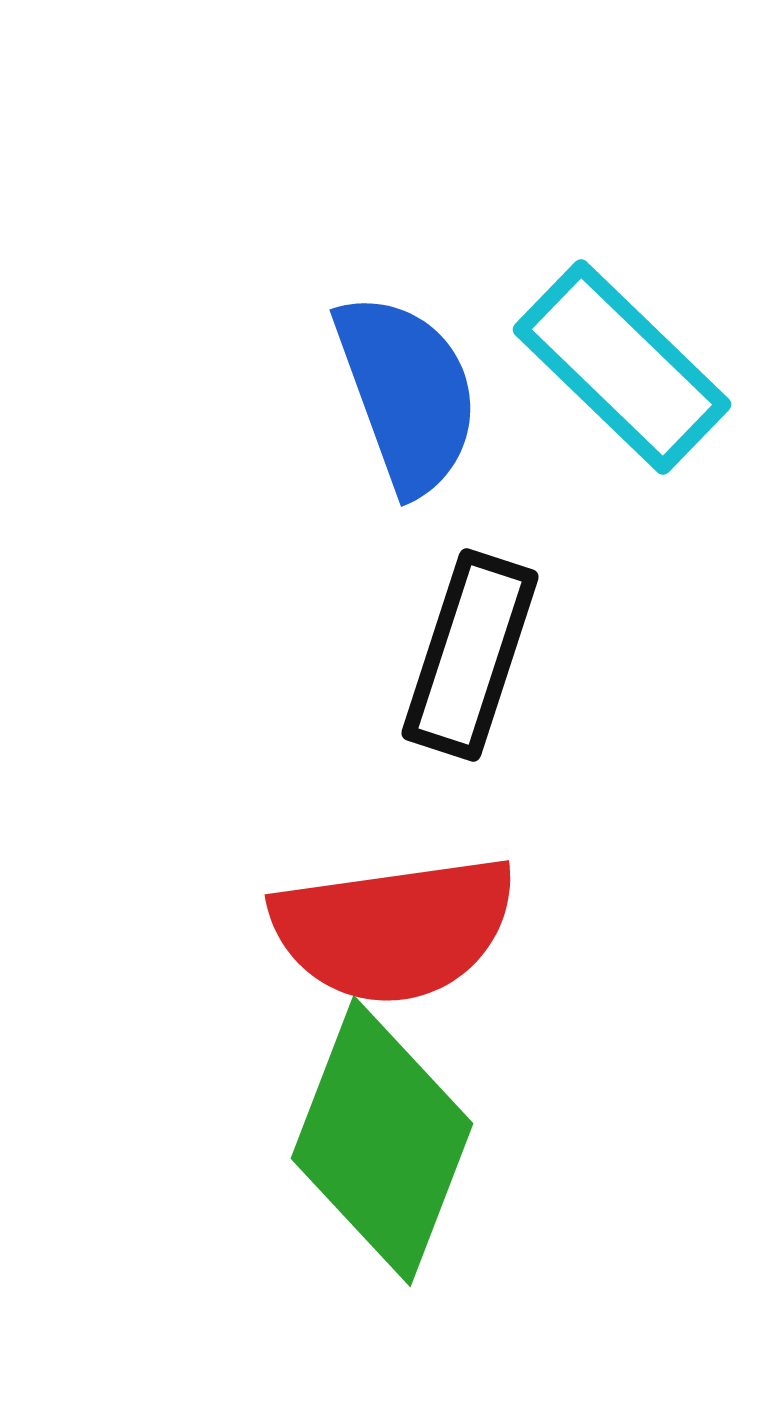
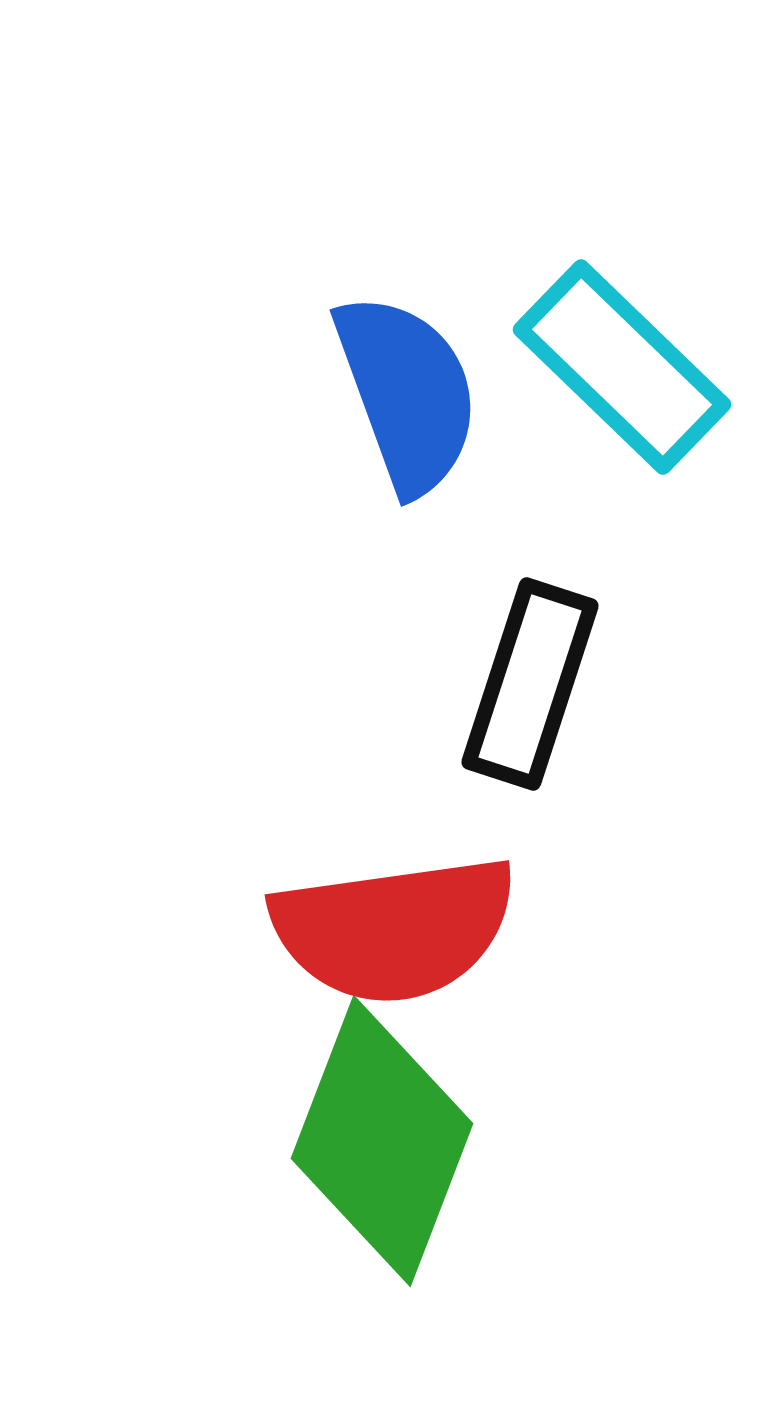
black rectangle: moved 60 px right, 29 px down
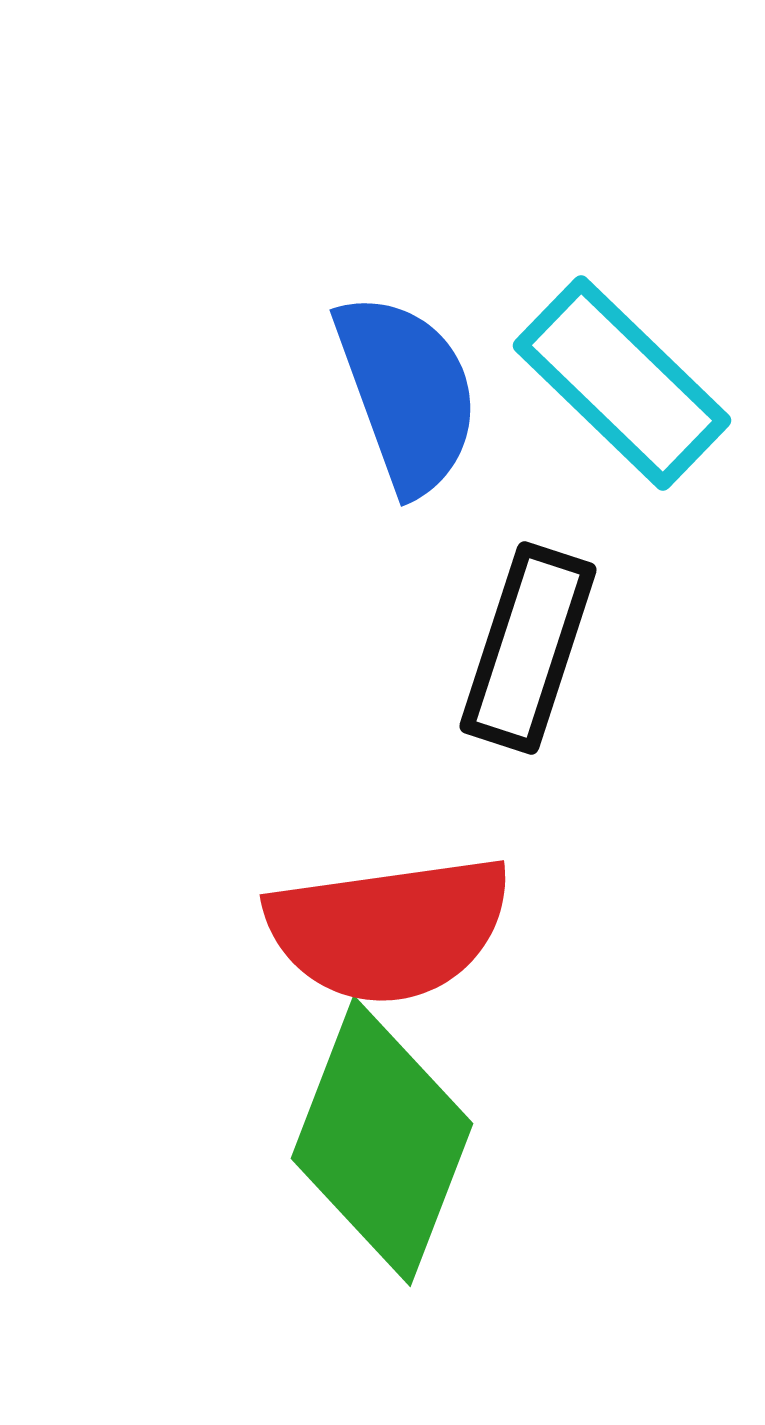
cyan rectangle: moved 16 px down
black rectangle: moved 2 px left, 36 px up
red semicircle: moved 5 px left
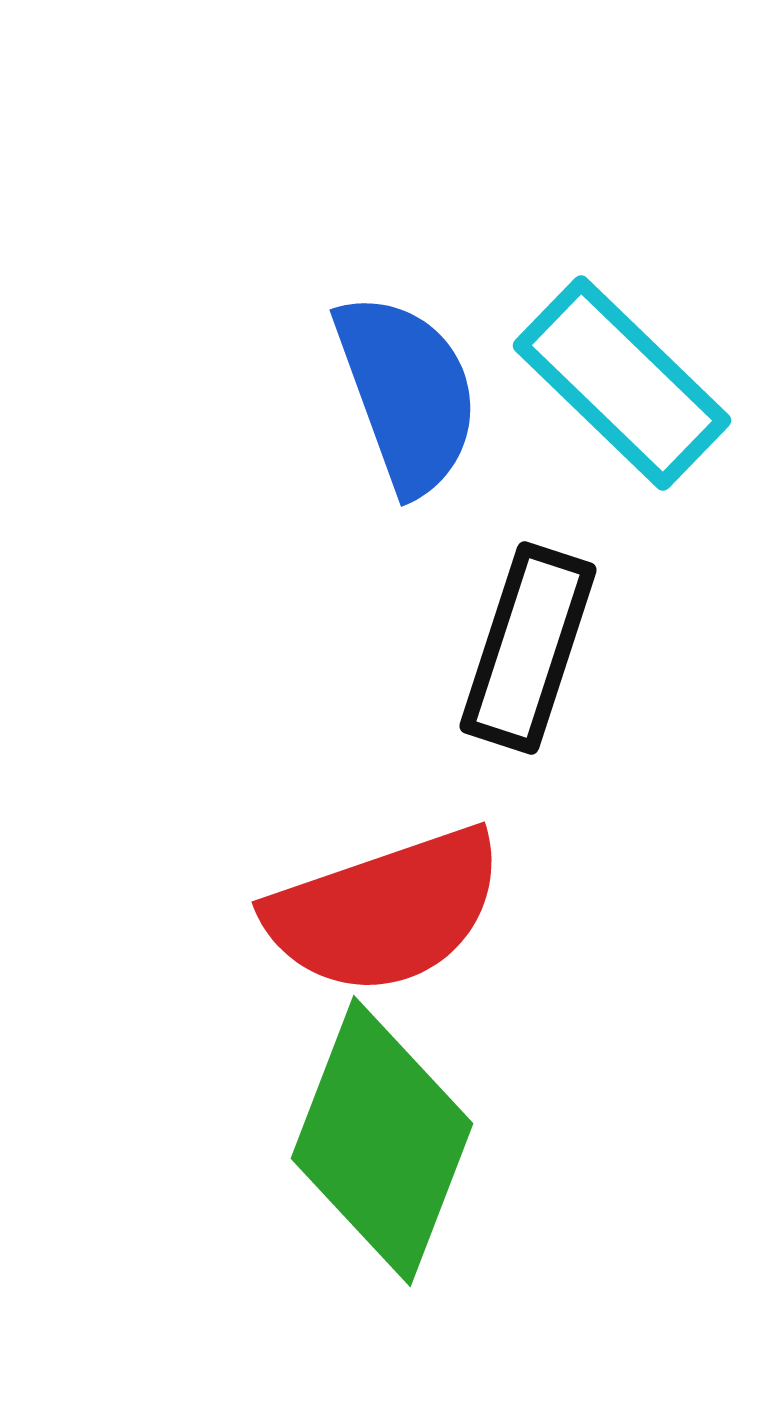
red semicircle: moved 4 px left, 18 px up; rotated 11 degrees counterclockwise
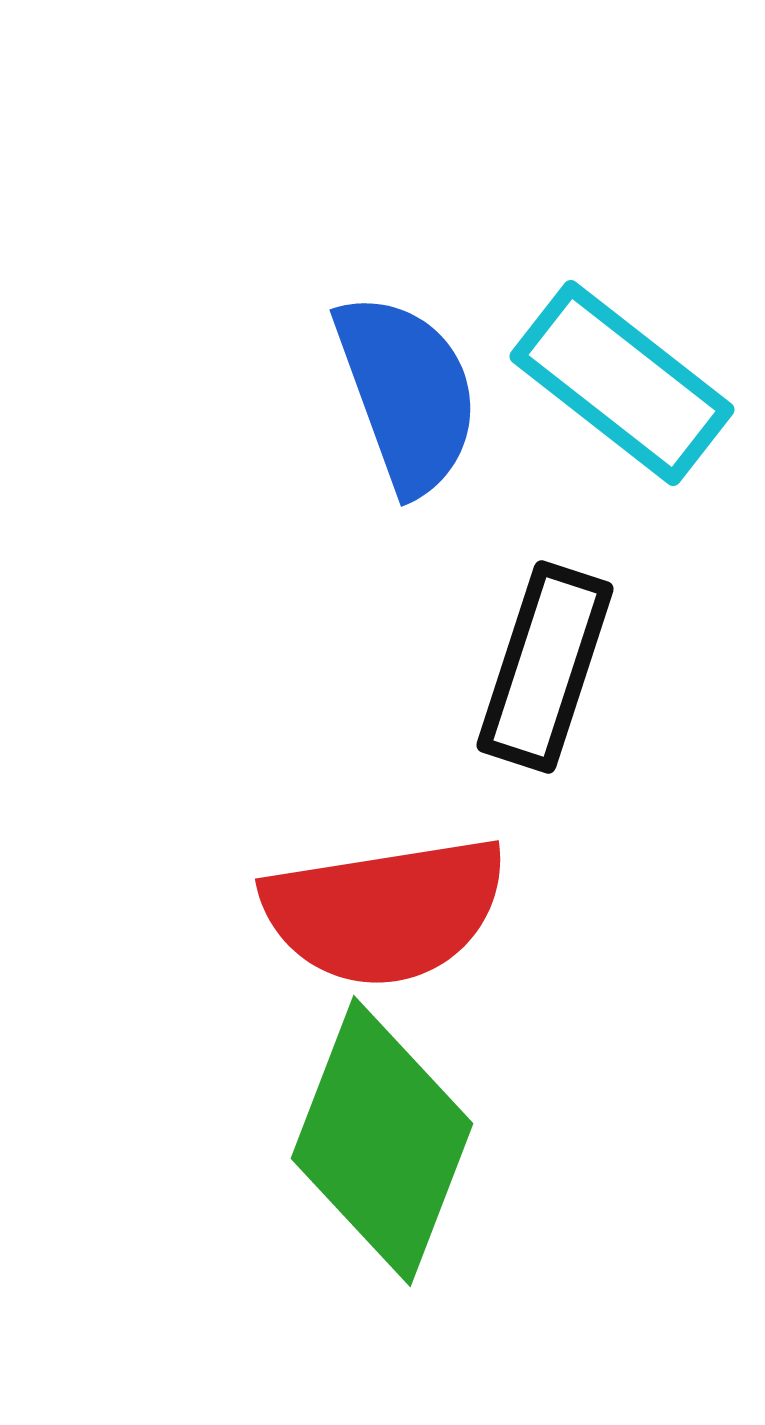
cyan rectangle: rotated 6 degrees counterclockwise
black rectangle: moved 17 px right, 19 px down
red semicircle: rotated 10 degrees clockwise
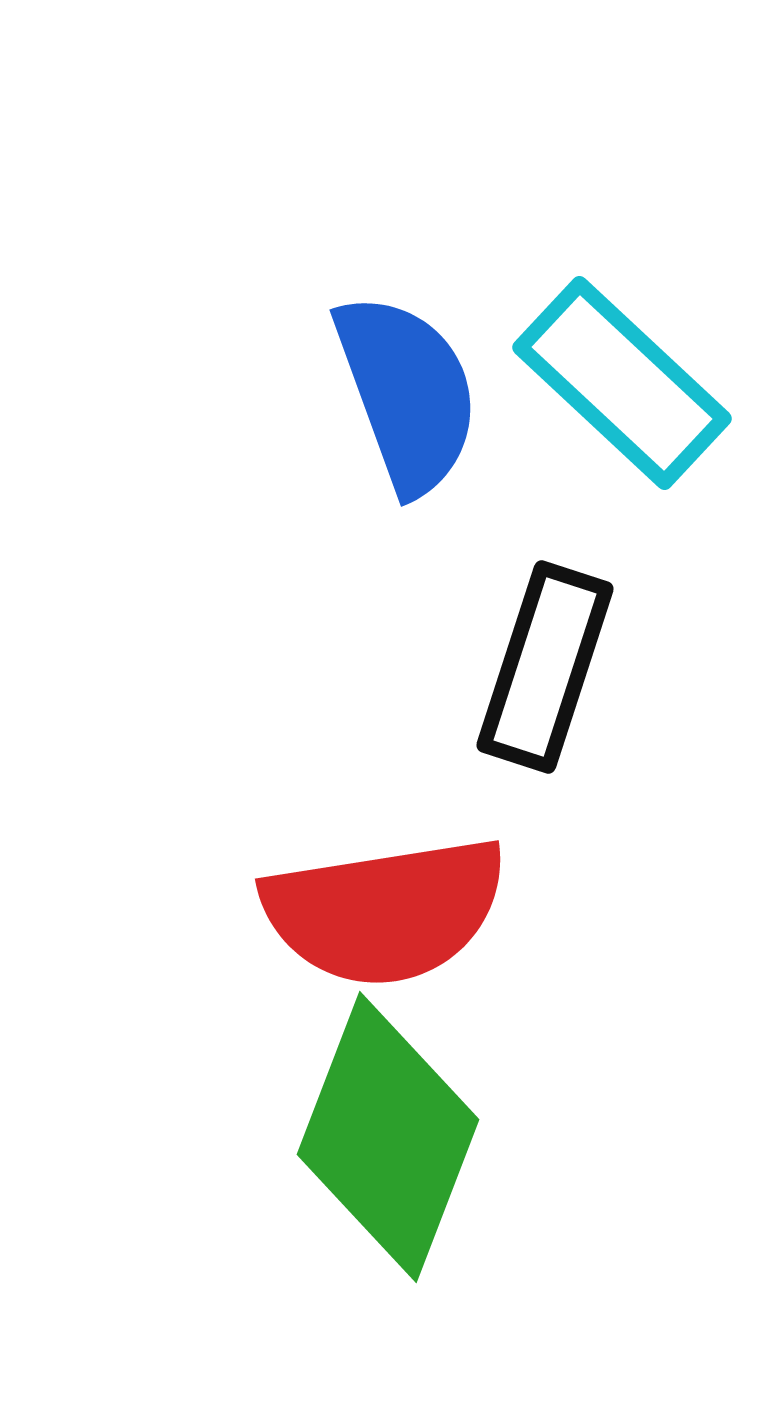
cyan rectangle: rotated 5 degrees clockwise
green diamond: moved 6 px right, 4 px up
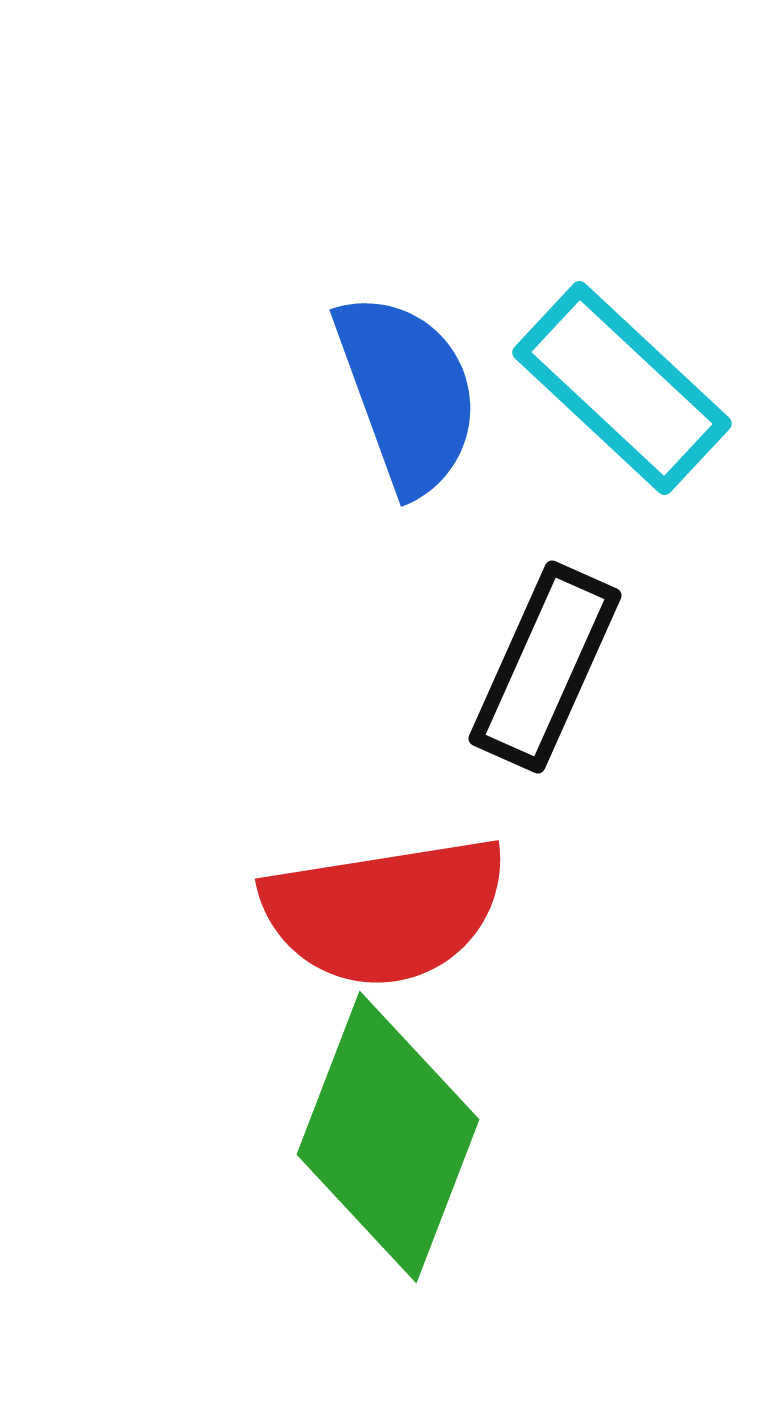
cyan rectangle: moved 5 px down
black rectangle: rotated 6 degrees clockwise
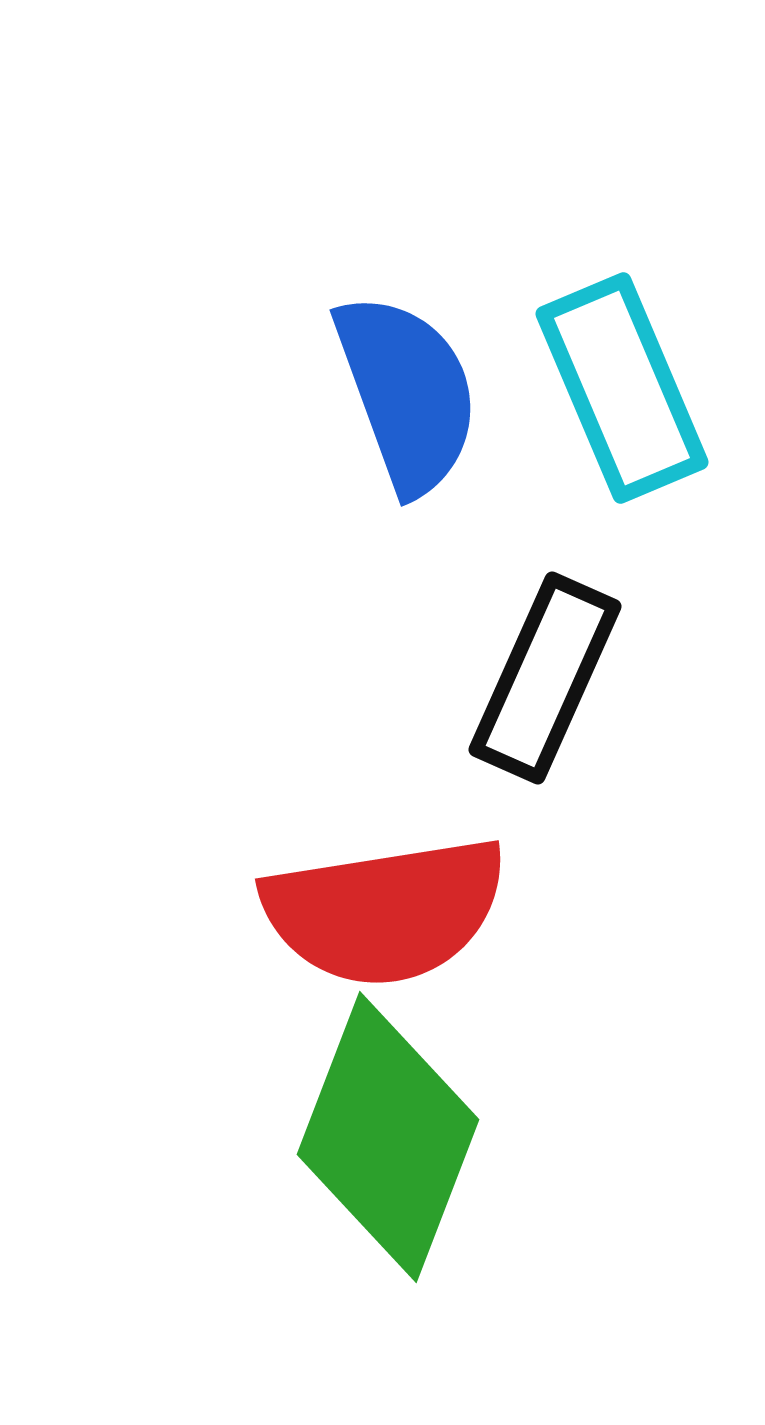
cyan rectangle: rotated 24 degrees clockwise
black rectangle: moved 11 px down
